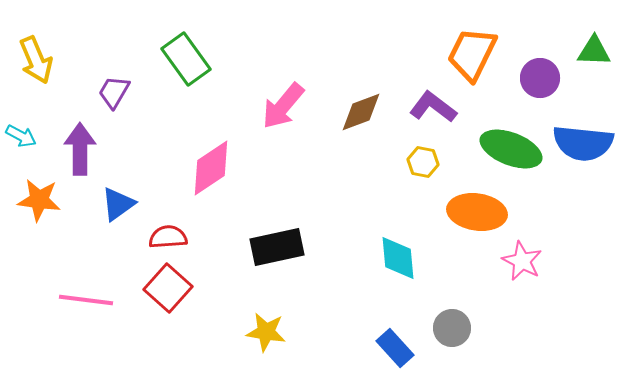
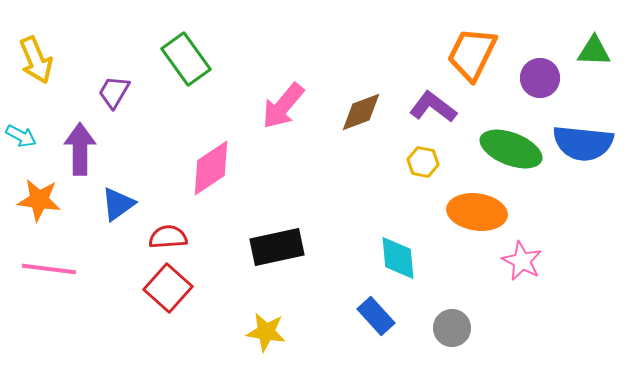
pink line: moved 37 px left, 31 px up
blue rectangle: moved 19 px left, 32 px up
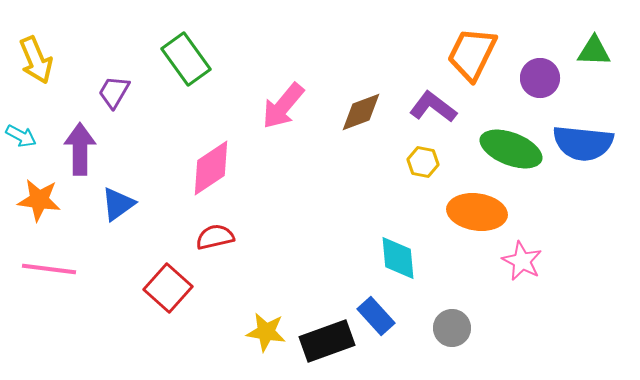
red semicircle: moved 47 px right; rotated 9 degrees counterclockwise
black rectangle: moved 50 px right, 94 px down; rotated 8 degrees counterclockwise
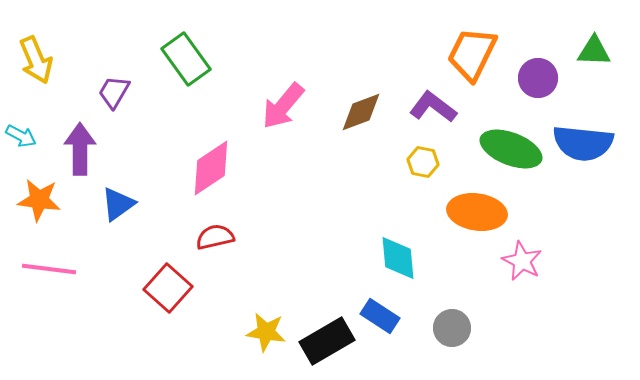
purple circle: moved 2 px left
blue rectangle: moved 4 px right; rotated 15 degrees counterclockwise
black rectangle: rotated 10 degrees counterclockwise
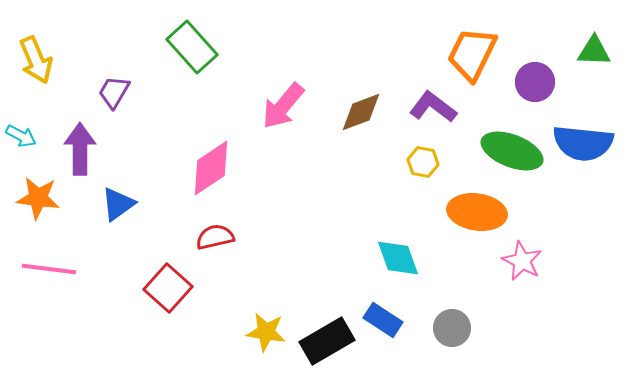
green rectangle: moved 6 px right, 12 px up; rotated 6 degrees counterclockwise
purple circle: moved 3 px left, 4 px down
green ellipse: moved 1 px right, 2 px down
orange star: moved 1 px left, 2 px up
cyan diamond: rotated 15 degrees counterclockwise
blue rectangle: moved 3 px right, 4 px down
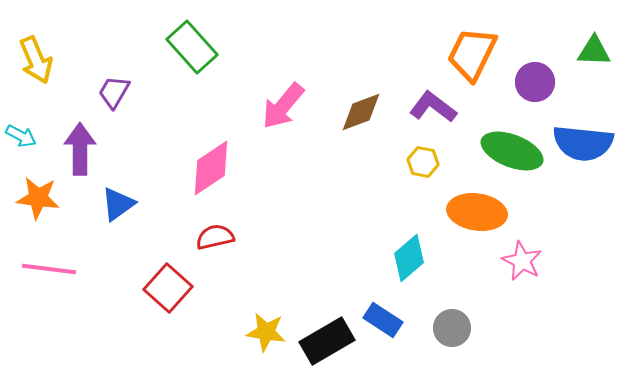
cyan diamond: moved 11 px right; rotated 69 degrees clockwise
